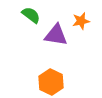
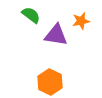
orange hexagon: moved 1 px left
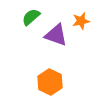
green semicircle: moved 2 px down; rotated 78 degrees counterclockwise
purple triangle: rotated 10 degrees clockwise
